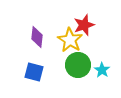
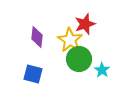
red star: moved 1 px right, 1 px up
green circle: moved 1 px right, 6 px up
blue square: moved 1 px left, 2 px down
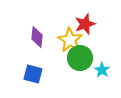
green circle: moved 1 px right, 1 px up
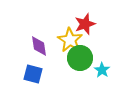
purple diamond: moved 2 px right, 9 px down; rotated 15 degrees counterclockwise
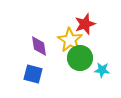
cyan star: rotated 28 degrees counterclockwise
